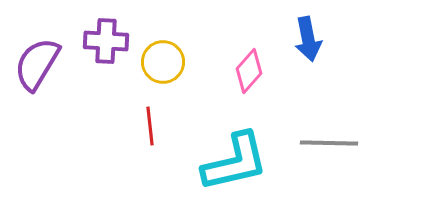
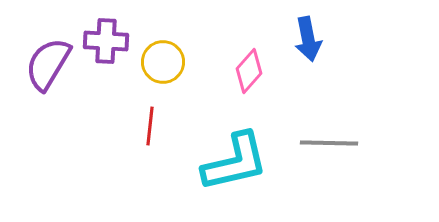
purple semicircle: moved 11 px right
red line: rotated 12 degrees clockwise
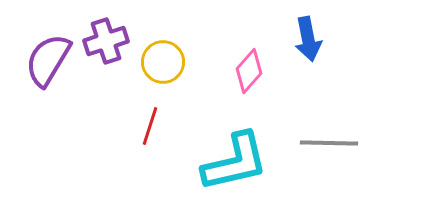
purple cross: rotated 21 degrees counterclockwise
purple semicircle: moved 4 px up
red line: rotated 12 degrees clockwise
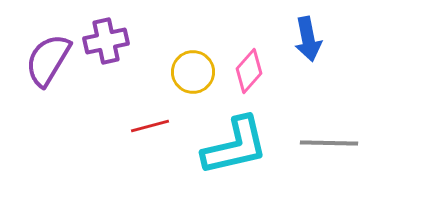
purple cross: rotated 6 degrees clockwise
yellow circle: moved 30 px right, 10 px down
red line: rotated 57 degrees clockwise
cyan L-shape: moved 16 px up
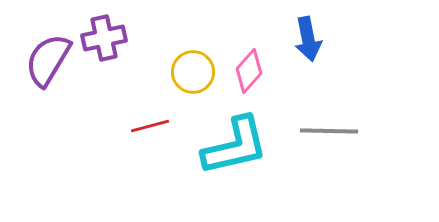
purple cross: moved 2 px left, 3 px up
gray line: moved 12 px up
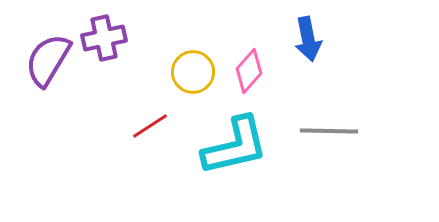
red line: rotated 18 degrees counterclockwise
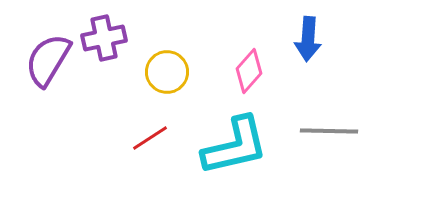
blue arrow: rotated 15 degrees clockwise
yellow circle: moved 26 px left
red line: moved 12 px down
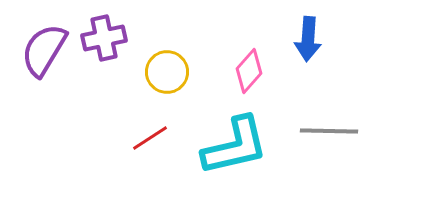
purple semicircle: moved 4 px left, 10 px up
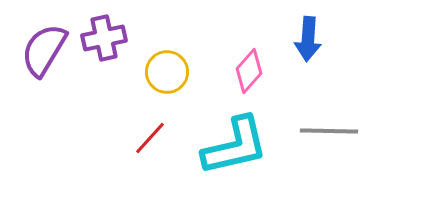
red line: rotated 15 degrees counterclockwise
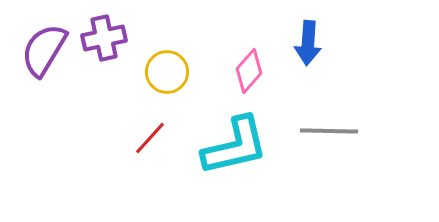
blue arrow: moved 4 px down
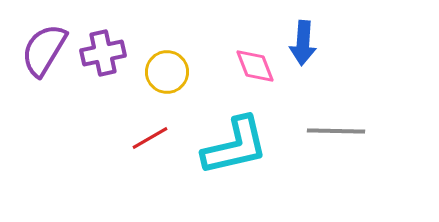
purple cross: moved 1 px left, 15 px down
blue arrow: moved 5 px left
pink diamond: moved 6 px right, 5 px up; rotated 63 degrees counterclockwise
gray line: moved 7 px right
red line: rotated 18 degrees clockwise
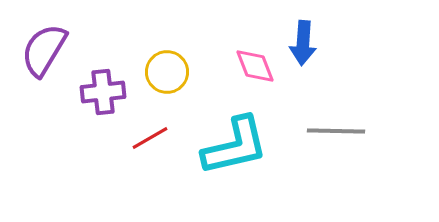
purple cross: moved 39 px down; rotated 6 degrees clockwise
